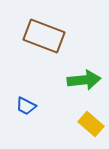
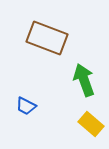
brown rectangle: moved 3 px right, 2 px down
green arrow: rotated 104 degrees counterclockwise
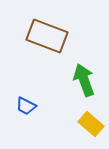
brown rectangle: moved 2 px up
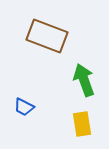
blue trapezoid: moved 2 px left, 1 px down
yellow rectangle: moved 9 px left; rotated 40 degrees clockwise
